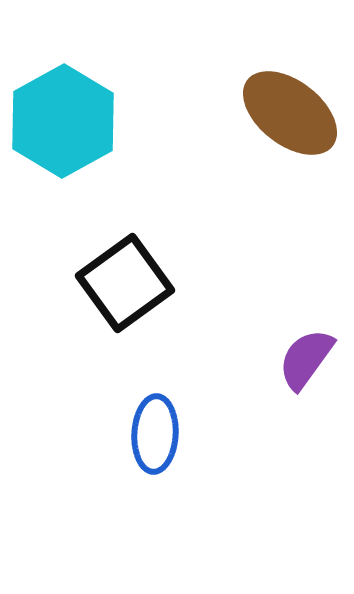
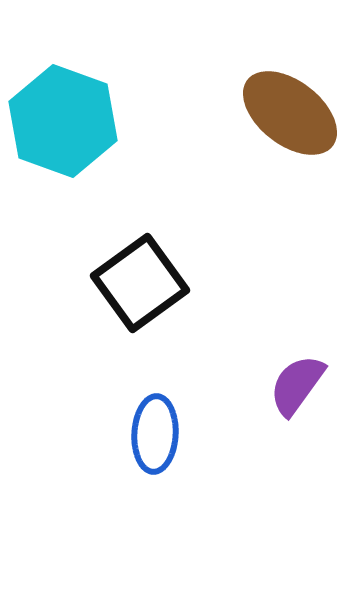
cyan hexagon: rotated 11 degrees counterclockwise
black square: moved 15 px right
purple semicircle: moved 9 px left, 26 px down
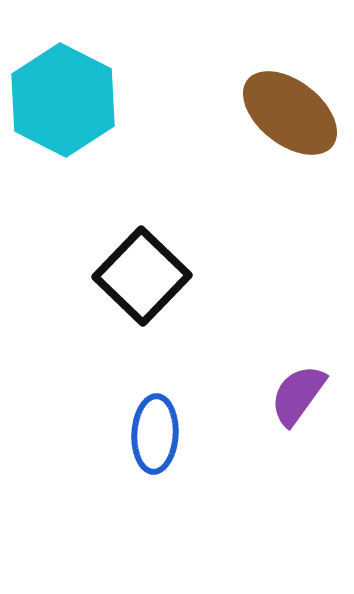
cyan hexagon: moved 21 px up; rotated 7 degrees clockwise
black square: moved 2 px right, 7 px up; rotated 10 degrees counterclockwise
purple semicircle: moved 1 px right, 10 px down
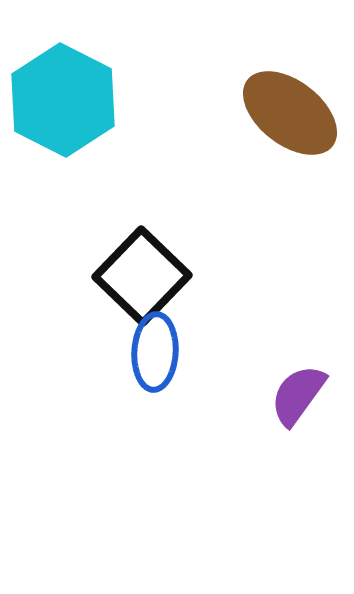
blue ellipse: moved 82 px up
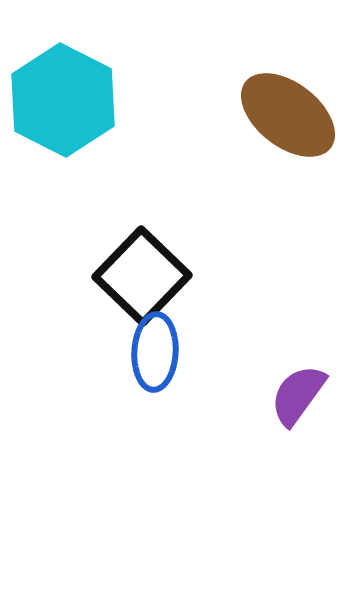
brown ellipse: moved 2 px left, 2 px down
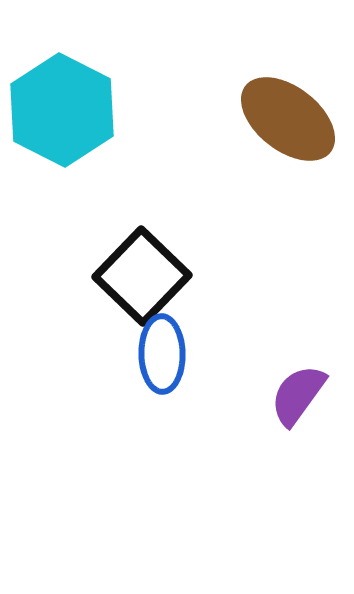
cyan hexagon: moved 1 px left, 10 px down
brown ellipse: moved 4 px down
blue ellipse: moved 7 px right, 2 px down; rotated 4 degrees counterclockwise
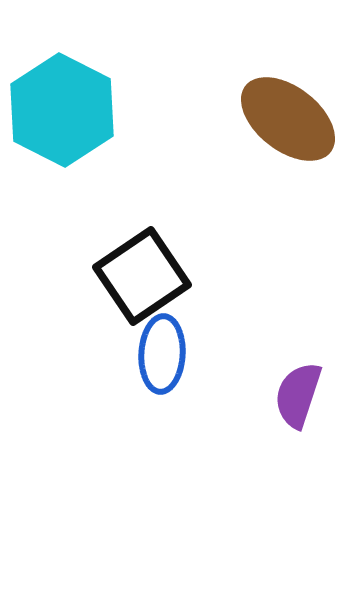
black square: rotated 12 degrees clockwise
blue ellipse: rotated 4 degrees clockwise
purple semicircle: rotated 18 degrees counterclockwise
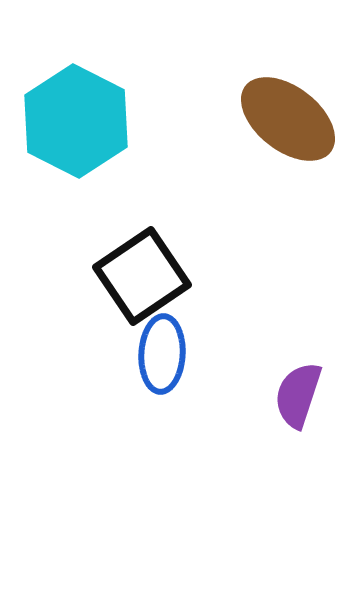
cyan hexagon: moved 14 px right, 11 px down
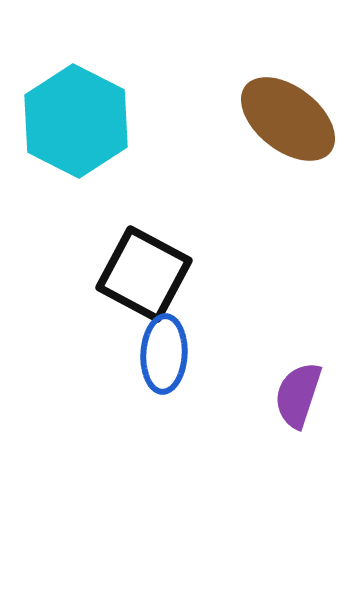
black square: moved 2 px right, 2 px up; rotated 28 degrees counterclockwise
blue ellipse: moved 2 px right
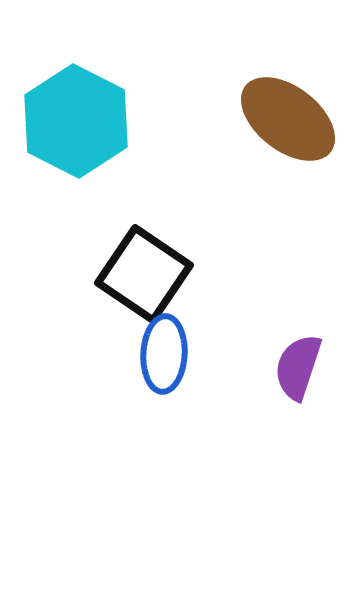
black square: rotated 6 degrees clockwise
purple semicircle: moved 28 px up
